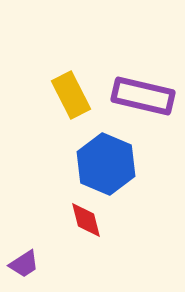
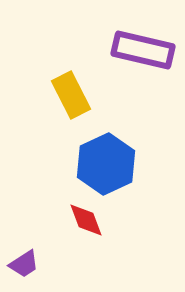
purple rectangle: moved 46 px up
blue hexagon: rotated 12 degrees clockwise
red diamond: rotated 6 degrees counterclockwise
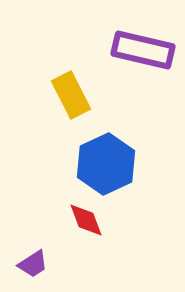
purple trapezoid: moved 9 px right
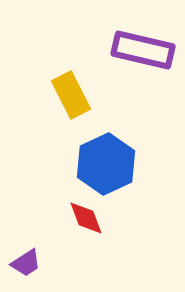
red diamond: moved 2 px up
purple trapezoid: moved 7 px left, 1 px up
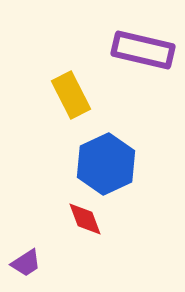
red diamond: moved 1 px left, 1 px down
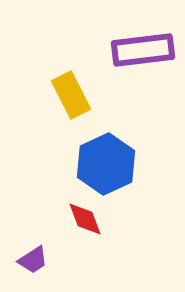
purple rectangle: rotated 20 degrees counterclockwise
purple trapezoid: moved 7 px right, 3 px up
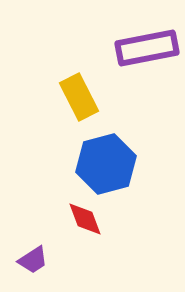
purple rectangle: moved 4 px right, 2 px up; rotated 4 degrees counterclockwise
yellow rectangle: moved 8 px right, 2 px down
blue hexagon: rotated 10 degrees clockwise
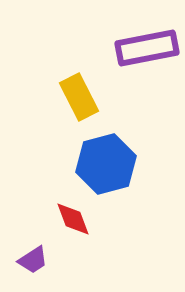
red diamond: moved 12 px left
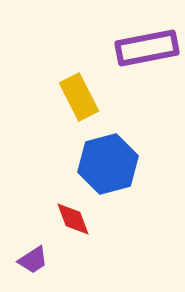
blue hexagon: moved 2 px right
